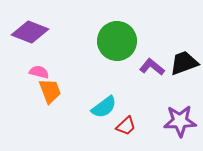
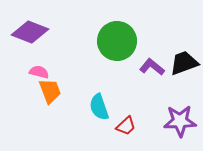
cyan semicircle: moved 5 px left; rotated 108 degrees clockwise
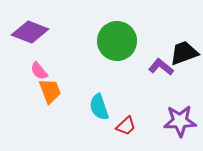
black trapezoid: moved 10 px up
purple L-shape: moved 9 px right
pink semicircle: moved 1 px up; rotated 144 degrees counterclockwise
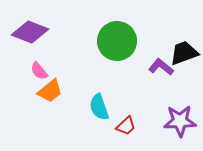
orange trapezoid: rotated 72 degrees clockwise
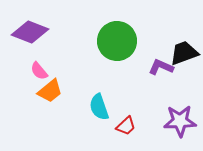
purple L-shape: rotated 15 degrees counterclockwise
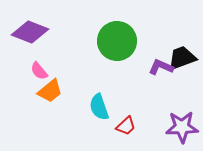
black trapezoid: moved 2 px left, 5 px down
purple star: moved 2 px right, 6 px down
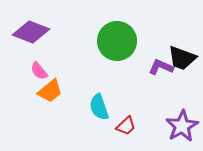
purple diamond: moved 1 px right
black trapezoid: rotated 140 degrees counterclockwise
purple star: moved 1 px up; rotated 28 degrees counterclockwise
